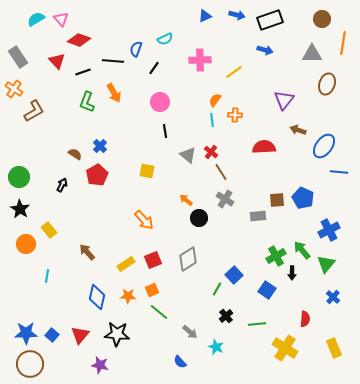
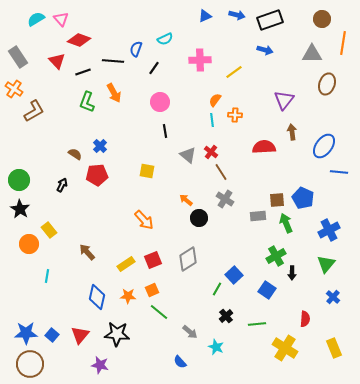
brown arrow at (298, 130): moved 6 px left, 2 px down; rotated 63 degrees clockwise
red pentagon at (97, 175): rotated 25 degrees clockwise
green circle at (19, 177): moved 3 px down
orange circle at (26, 244): moved 3 px right
green arrow at (302, 250): moved 16 px left, 27 px up; rotated 18 degrees clockwise
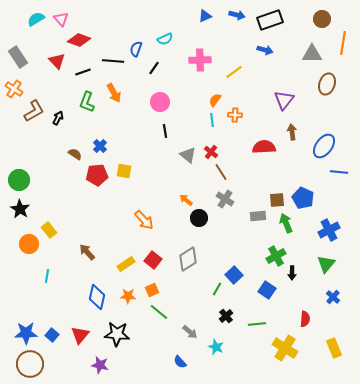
yellow square at (147, 171): moved 23 px left
black arrow at (62, 185): moved 4 px left, 67 px up
red square at (153, 260): rotated 30 degrees counterclockwise
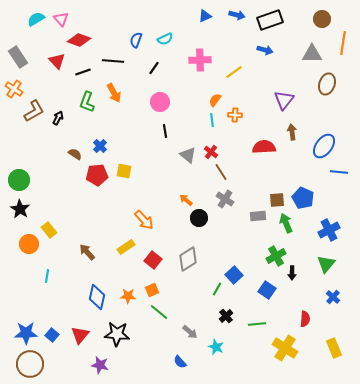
blue semicircle at (136, 49): moved 9 px up
yellow rectangle at (126, 264): moved 17 px up
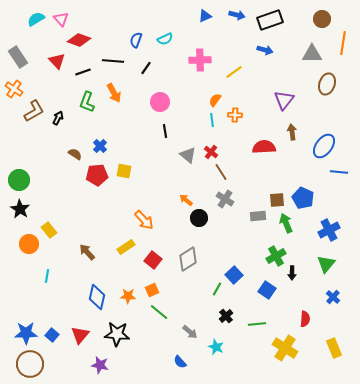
black line at (154, 68): moved 8 px left
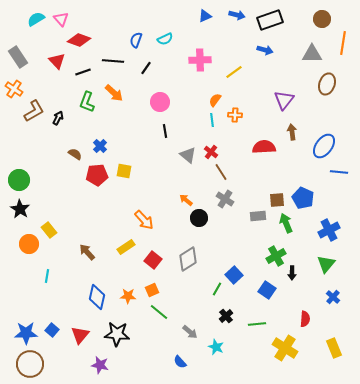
orange arrow at (114, 93): rotated 18 degrees counterclockwise
blue square at (52, 335): moved 5 px up
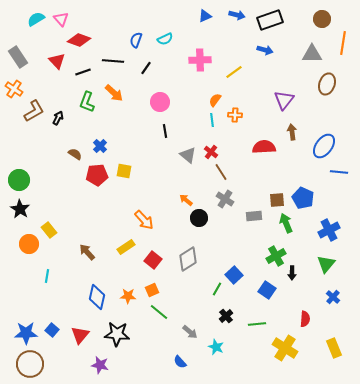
gray rectangle at (258, 216): moved 4 px left
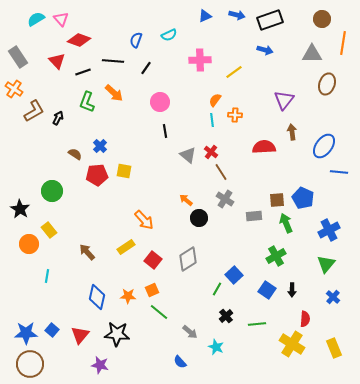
cyan semicircle at (165, 39): moved 4 px right, 4 px up
green circle at (19, 180): moved 33 px right, 11 px down
black arrow at (292, 273): moved 17 px down
yellow cross at (285, 348): moved 7 px right, 4 px up
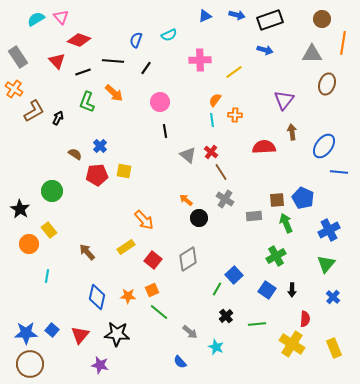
pink triangle at (61, 19): moved 2 px up
